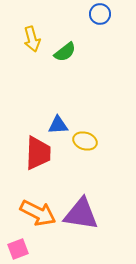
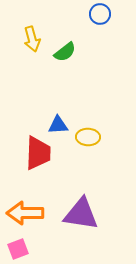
yellow ellipse: moved 3 px right, 4 px up; rotated 15 degrees counterclockwise
orange arrow: moved 13 px left; rotated 153 degrees clockwise
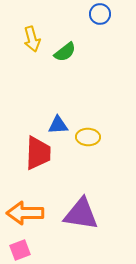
pink square: moved 2 px right, 1 px down
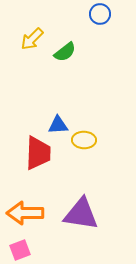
yellow arrow: rotated 60 degrees clockwise
yellow ellipse: moved 4 px left, 3 px down
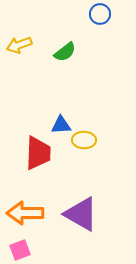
yellow arrow: moved 13 px left, 6 px down; rotated 25 degrees clockwise
blue triangle: moved 3 px right
purple triangle: rotated 21 degrees clockwise
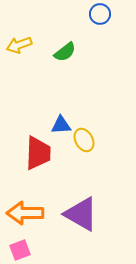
yellow ellipse: rotated 60 degrees clockwise
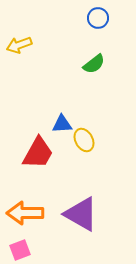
blue circle: moved 2 px left, 4 px down
green semicircle: moved 29 px right, 12 px down
blue triangle: moved 1 px right, 1 px up
red trapezoid: rotated 27 degrees clockwise
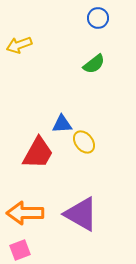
yellow ellipse: moved 2 px down; rotated 10 degrees counterclockwise
